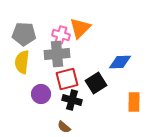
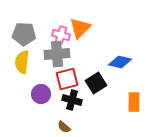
blue diamond: rotated 15 degrees clockwise
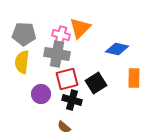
gray cross: rotated 15 degrees clockwise
blue diamond: moved 3 px left, 13 px up
orange rectangle: moved 24 px up
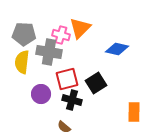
gray cross: moved 8 px left, 2 px up
orange rectangle: moved 34 px down
